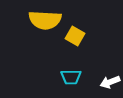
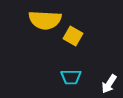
yellow square: moved 2 px left
white arrow: moved 1 px left, 2 px down; rotated 36 degrees counterclockwise
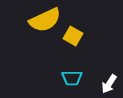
yellow semicircle: rotated 28 degrees counterclockwise
cyan trapezoid: moved 1 px right, 1 px down
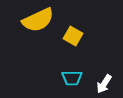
yellow semicircle: moved 7 px left
white arrow: moved 5 px left
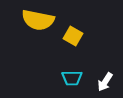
yellow semicircle: rotated 36 degrees clockwise
white arrow: moved 1 px right, 2 px up
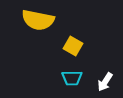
yellow square: moved 10 px down
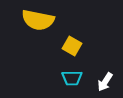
yellow square: moved 1 px left
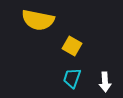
cyan trapezoid: rotated 110 degrees clockwise
white arrow: rotated 36 degrees counterclockwise
